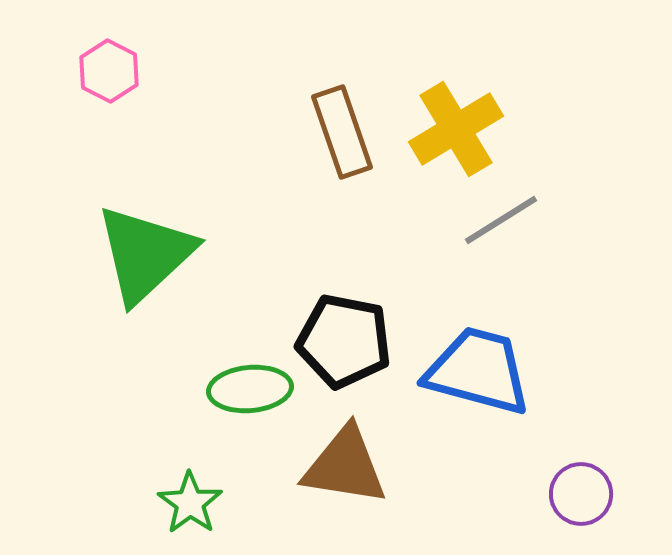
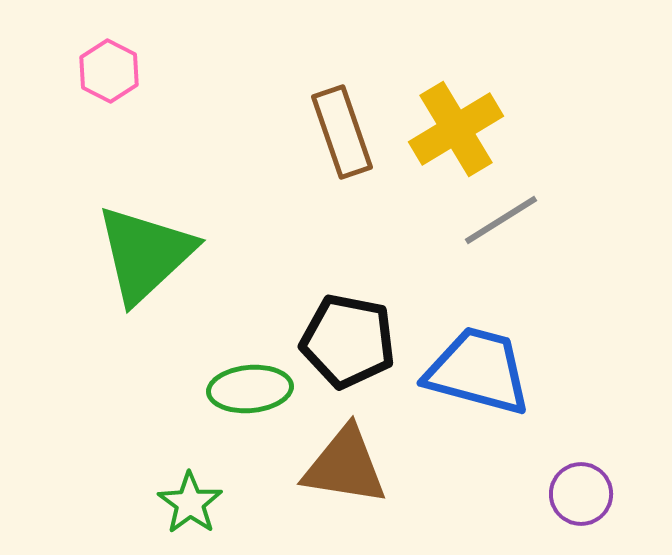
black pentagon: moved 4 px right
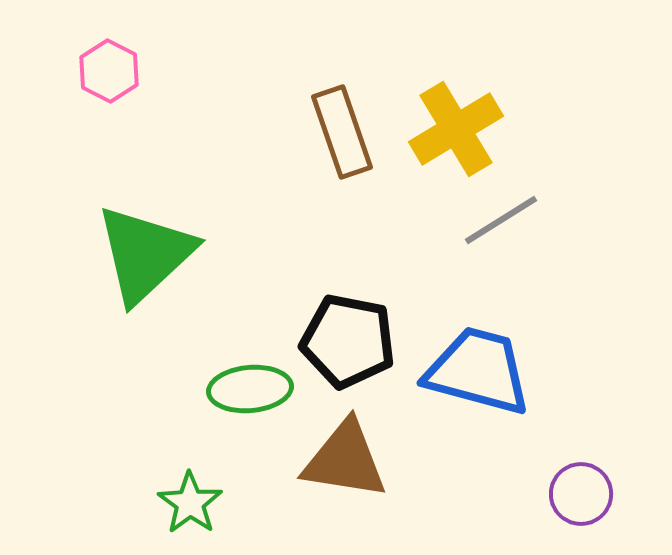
brown triangle: moved 6 px up
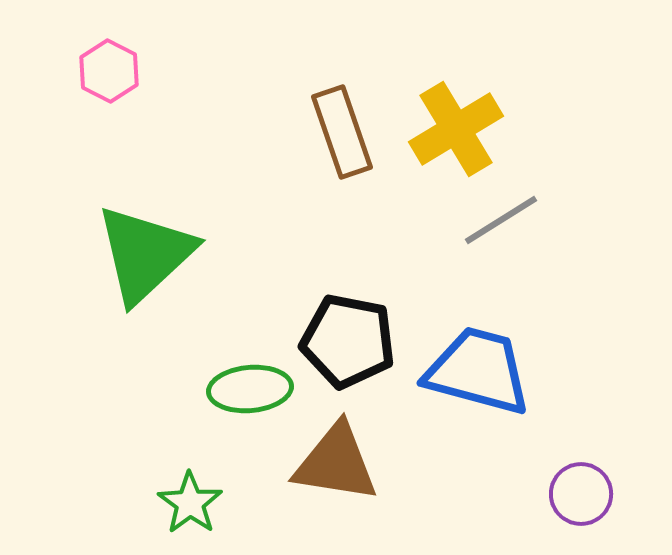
brown triangle: moved 9 px left, 3 px down
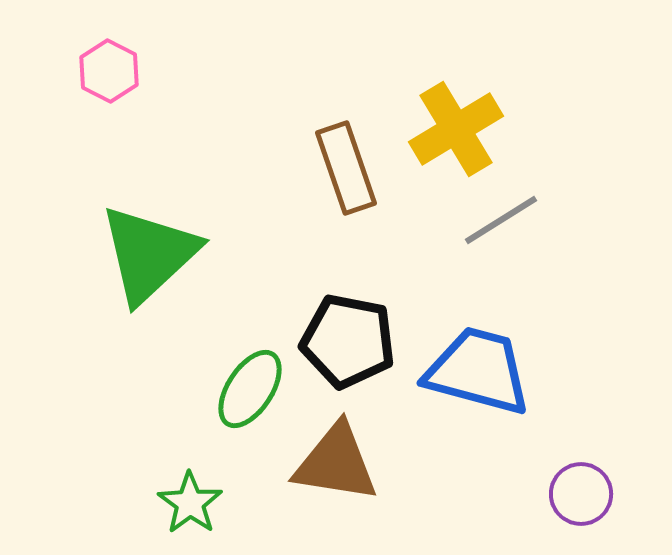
brown rectangle: moved 4 px right, 36 px down
green triangle: moved 4 px right
green ellipse: rotated 52 degrees counterclockwise
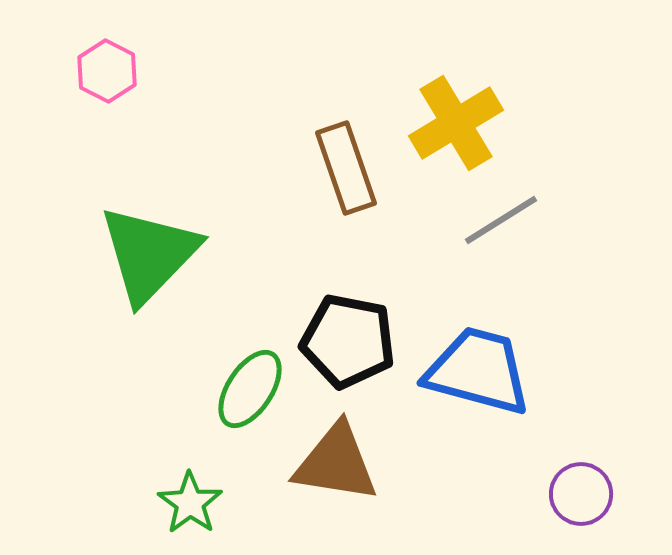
pink hexagon: moved 2 px left
yellow cross: moved 6 px up
green triangle: rotated 3 degrees counterclockwise
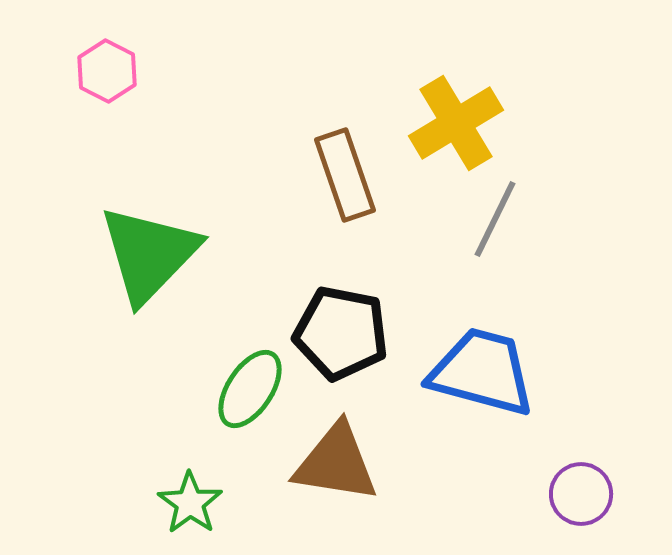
brown rectangle: moved 1 px left, 7 px down
gray line: moved 6 px left, 1 px up; rotated 32 degrees counterclockwise
black pentagon: moved 7 px left, 8 px up
blue trapezoid: moved 4 px right, 1 px down
